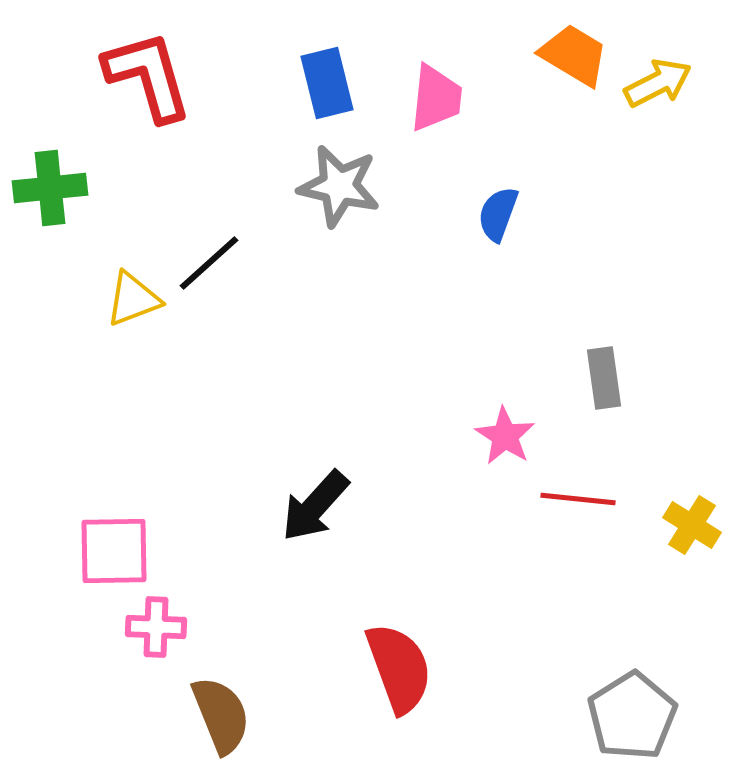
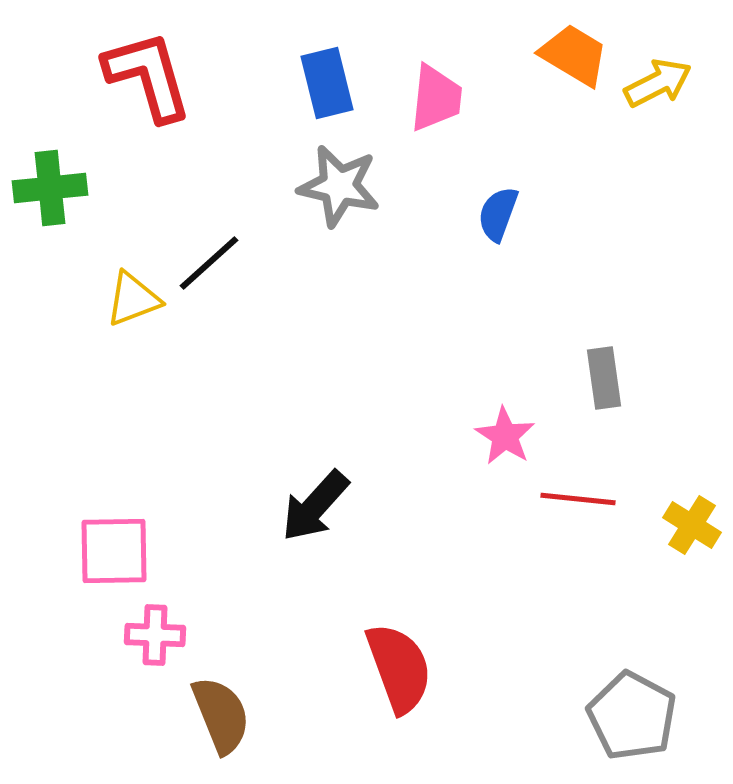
pink cross: moved 1 px left, 8 px down
gray pentagon: rotated 12 degrees counterclockwise
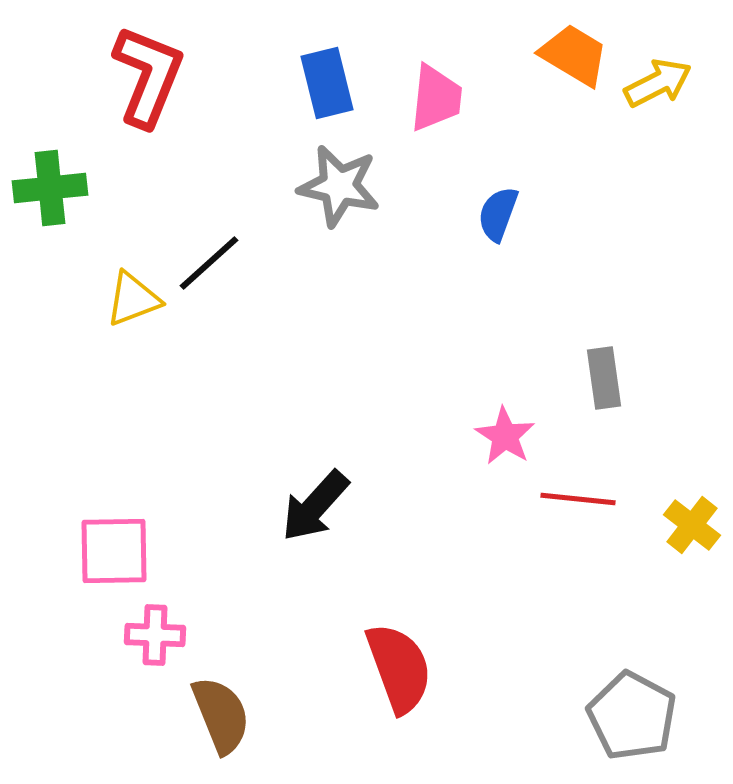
red L-shape: rotated 38 degrees clockwise
yellow cross: rotated 6 degrees clockwise
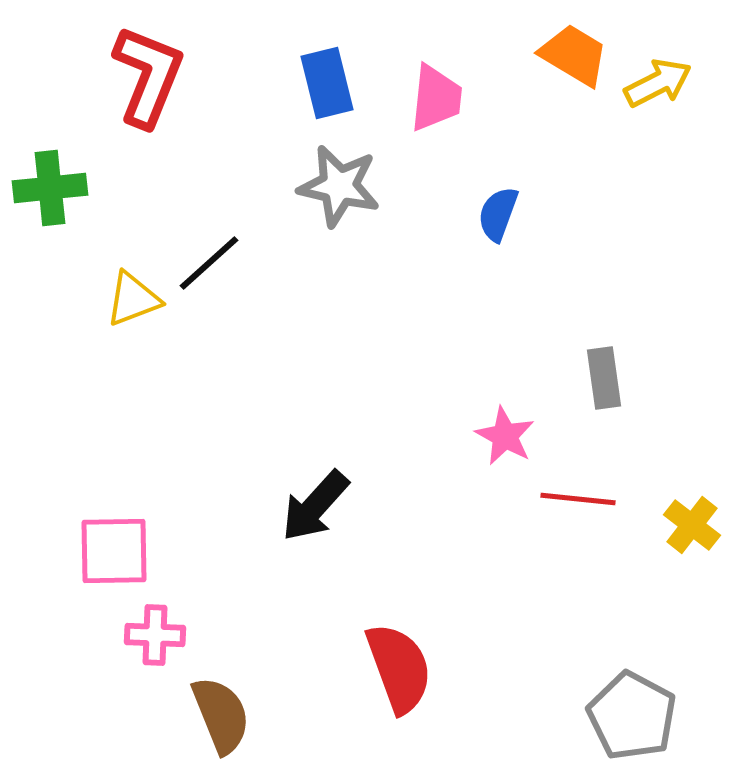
pink star: rotated 4 degrees counterclockwise
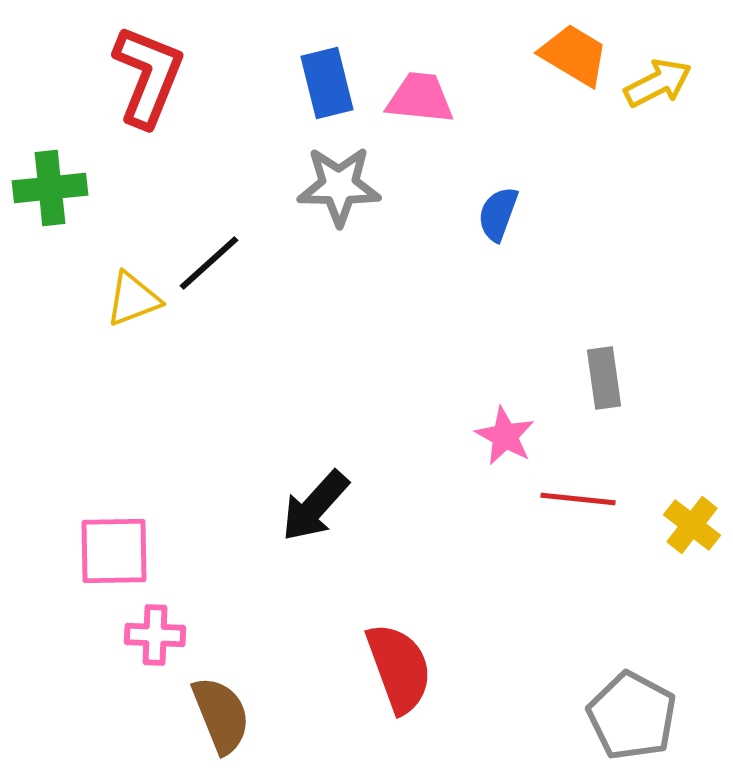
pink trapezoid: moved 16 px left; rotated 90 degrees counterclockwise
gray star: rotated 12 degrees counterclockwise
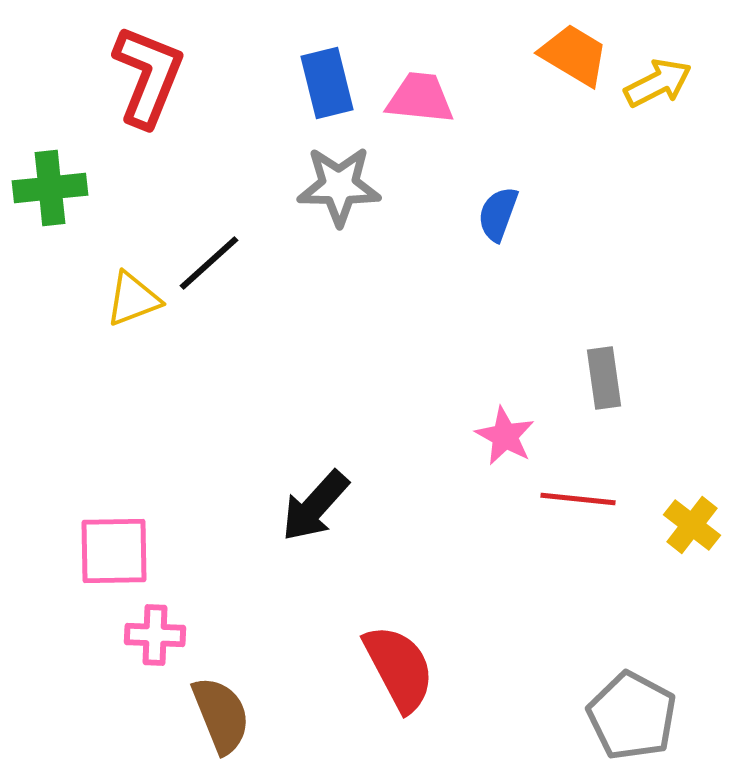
red semicircle: rotated 8 degrees counterclockwise
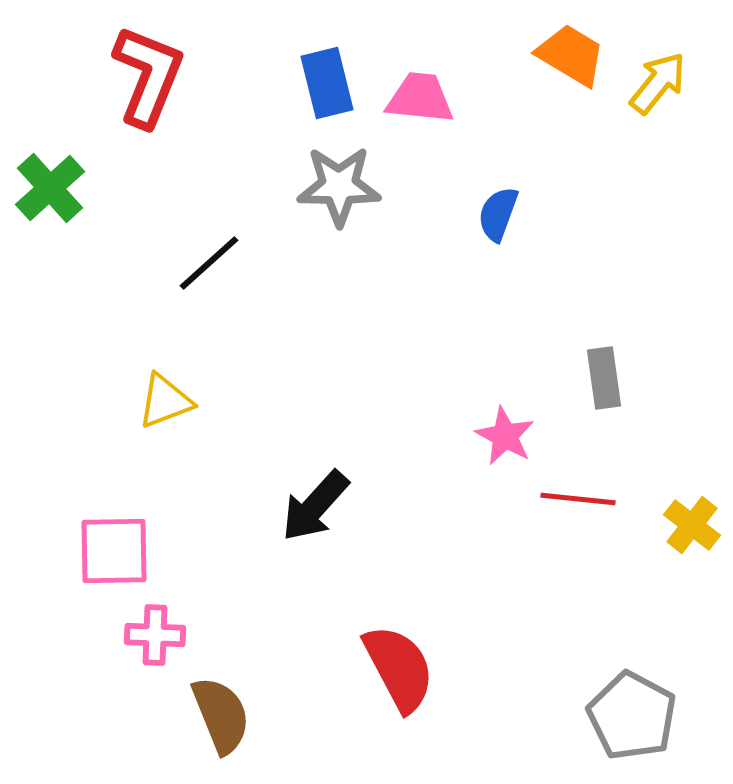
orange trapezoid: moved 3 px left
yellow arrow: rotated 24 degrees counterclockwise
green cross: rotated 36 degrees counterclockwise
yellow triangle: moved 32 px right, 102 px down
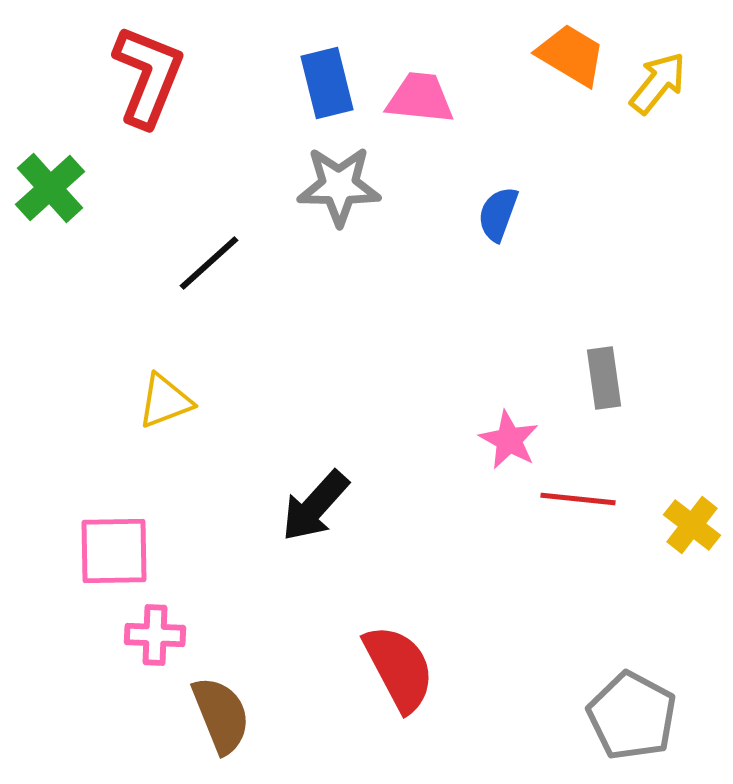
pink star: moved 4 px right, 4 px down
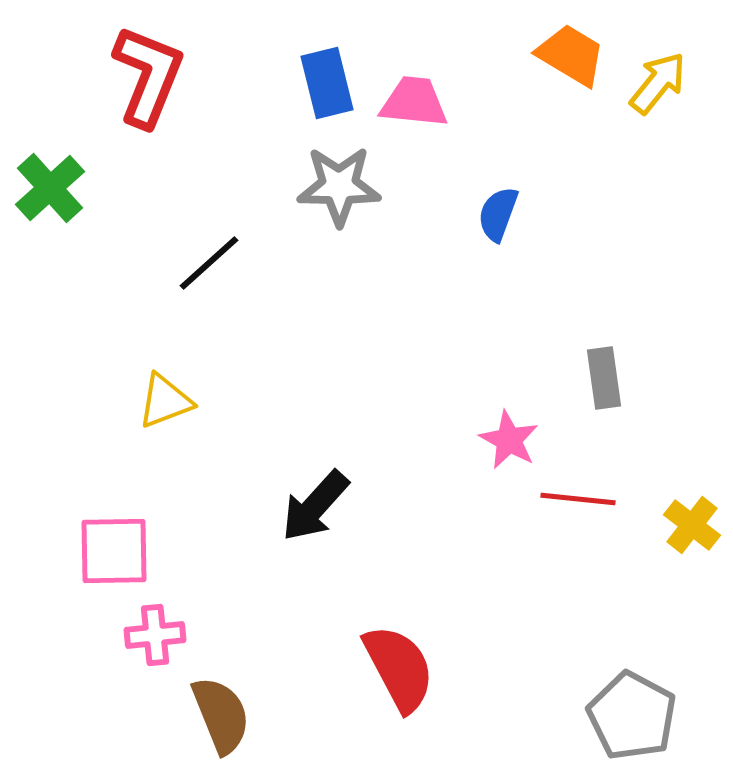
pink trapezoid: moved 6 px left, 4 px down
pink cross: rotated 8 degrees counterclockwise
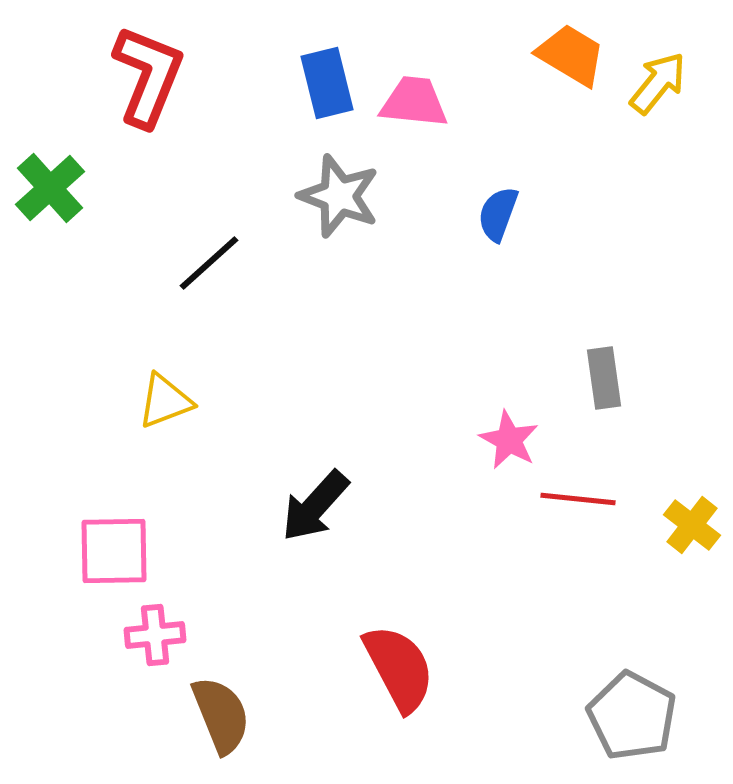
gray star: moved 10 px down; rotated 20 degrees clockwise
